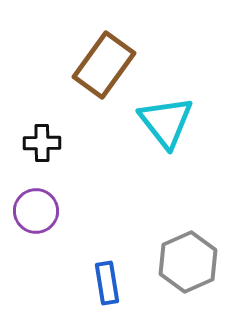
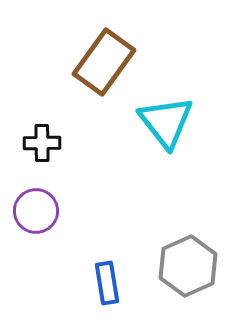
brown rectangle: moved 3 px up
gray hexagon: moved 4 px down
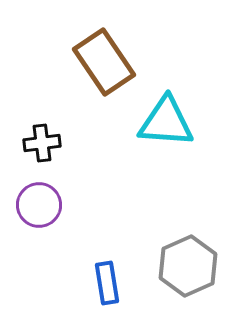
brown rectangle: rotated 70 degrees counterclockwise
cyan triangle: rotated 48 degrees counterclockwise
black cross: rotated 6 degrees counterclockwise
purple circle: moved 3 px right, 6 px up
